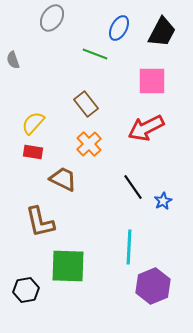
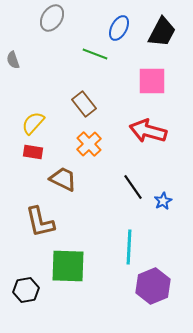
brown rectangle: moved 2 px left
red arrow: moved 2 px right, 3 px down; rotated 42 degrees clockwise
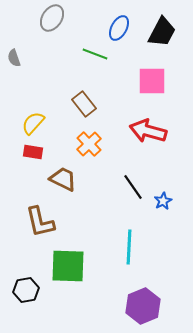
gray semicircle: moved 1 px right, 2 px up
purple hexagon: moved 10 px left, 20 px down
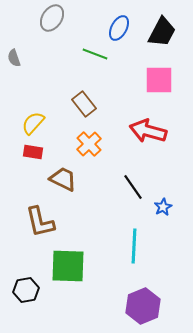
pink square: moved 7 px right, 1 px up
blue star: moved 6 px down
cyan line: moved 5 px right, 1 px up
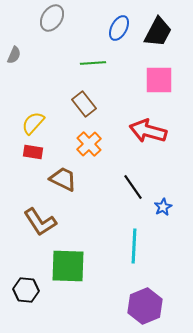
black trapezoid: moved 4 px left
green line: moved 2 px left, 9 px down; rotated 25 degrees counterclockwise
gray semicircle: moved 3 px up; rotated 138 degrees counterclockwise
brown L-shape: rotated 20 degrees counterclockwise
black hexagon: rotated 15 degrees clockwise
purple hexagon: moved 2 px right
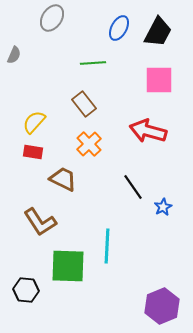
yellow semicircle: moved 1 px right, 1 px up
cyan line: moved 27 px left
purple hexagon: moved 17 px right
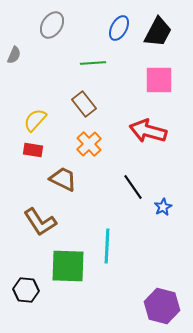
gray ellipse: moved 7 px down
yellow semicircle: moved 1 px right, 2 px up
red rectangle: moved 2 px up
purple hexagon: rotated 24 degrees counterclockwise
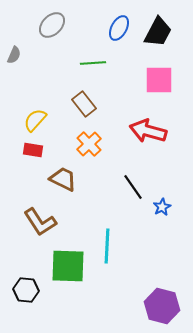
gray ellipse: rotated 12 degrees clockwise
blue star: moved 1 px left
